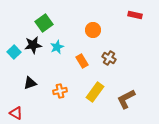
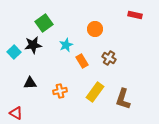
orange circle: moved 2 px right, 1 px up
cyan star: moved 9 px right, 2 px up
black triangle: rotated 16 degrees clockwise
brown L-shape: moved 3 px left; rotated 45 degrees counterclockwise
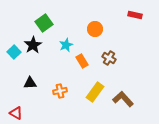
black star: rotated 24 degrees counterclockwise
brown L-shape: rotated 120 degrees clockwise
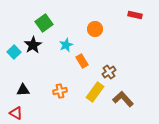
brown cross: moved 14 px down; rotated 24 degrees clockwise
black triangle: moved 7 px left, 7 px down
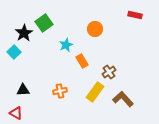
black star: moved 9 px left, 12 px up
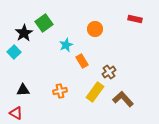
red rectangle: moved 4 px down
